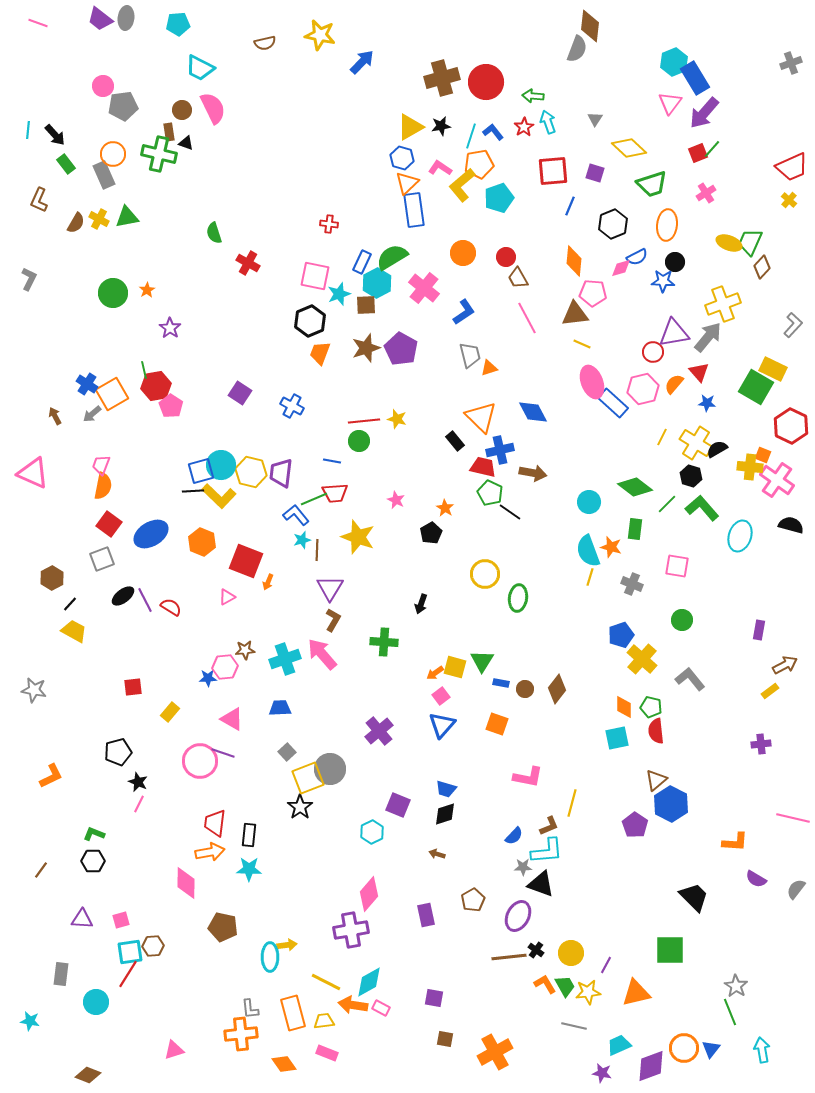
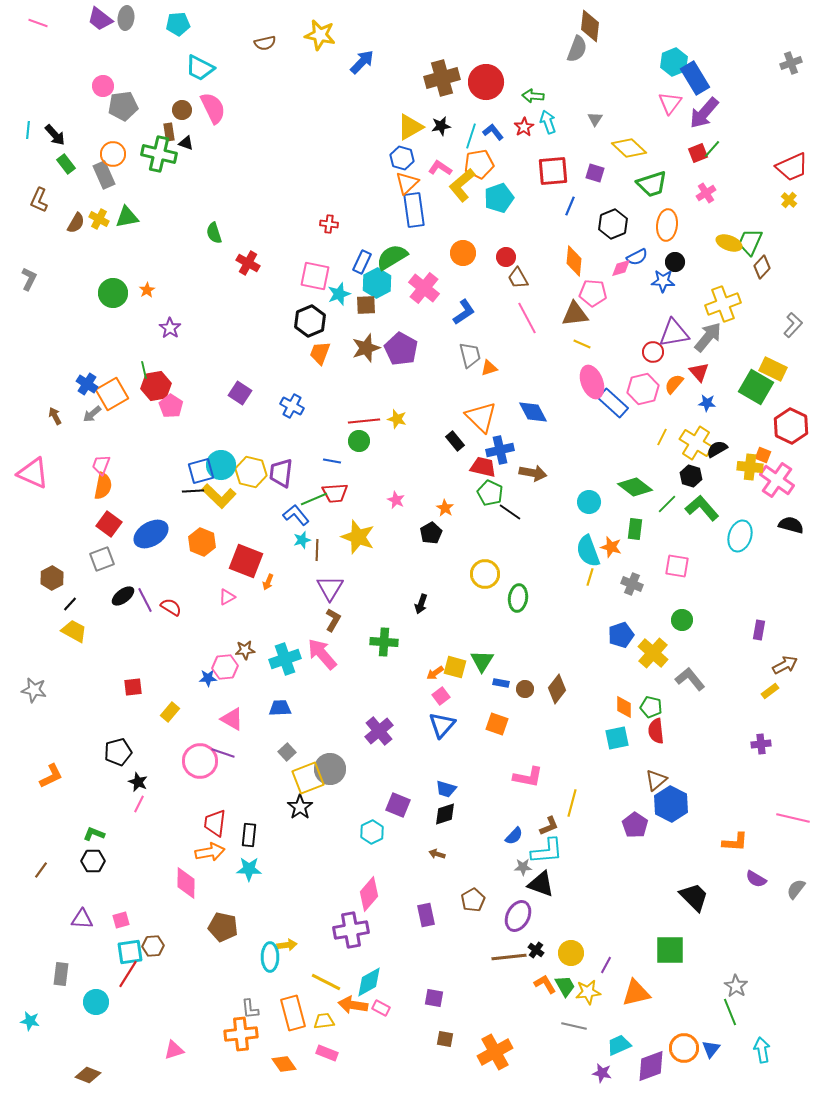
yellow cross at (642, 659): moved 11 px right, 6 px up
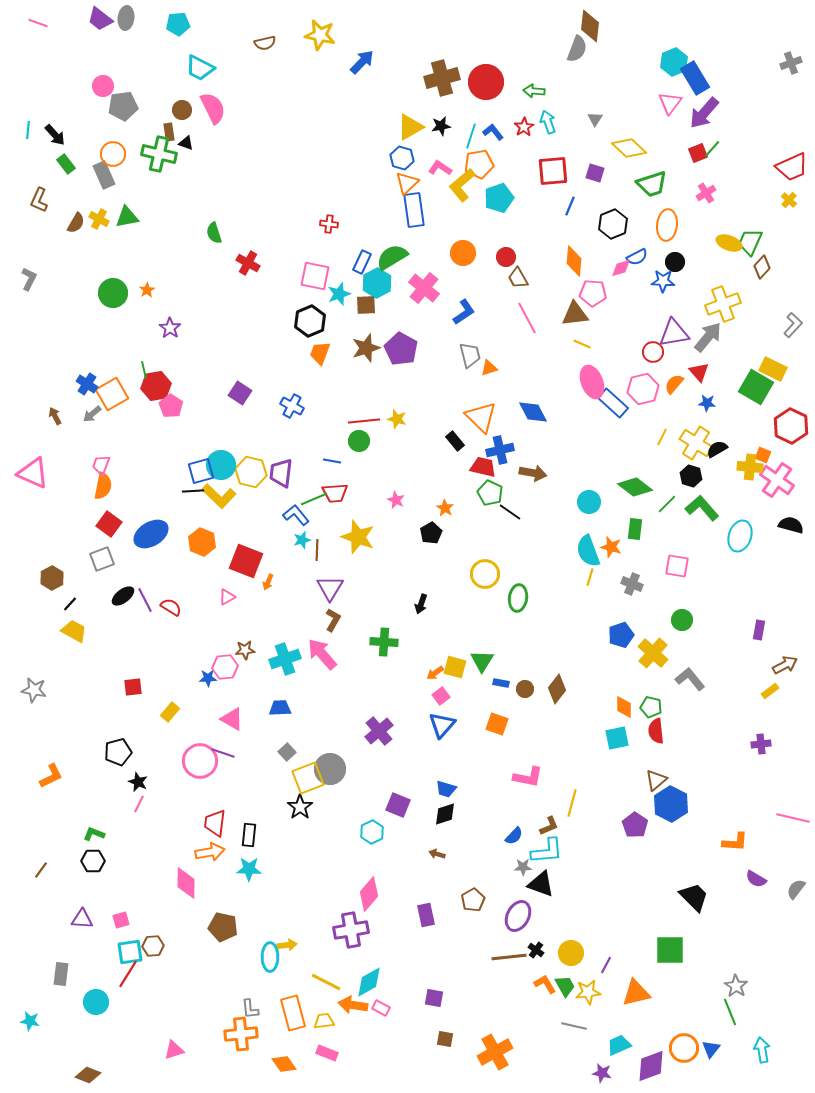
green arrow at (533, 96): moved 1 px right, 5 px up
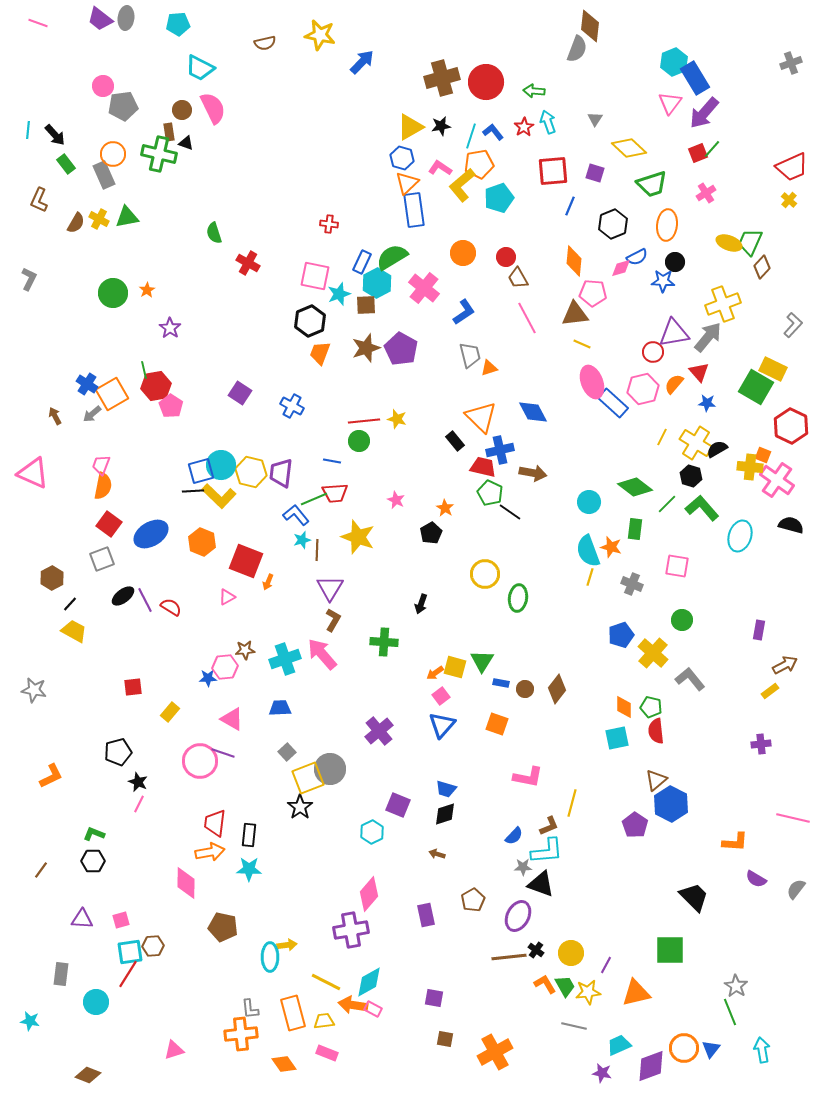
pink rectangle at (381, 1008): moved 8 px left, 1 px down
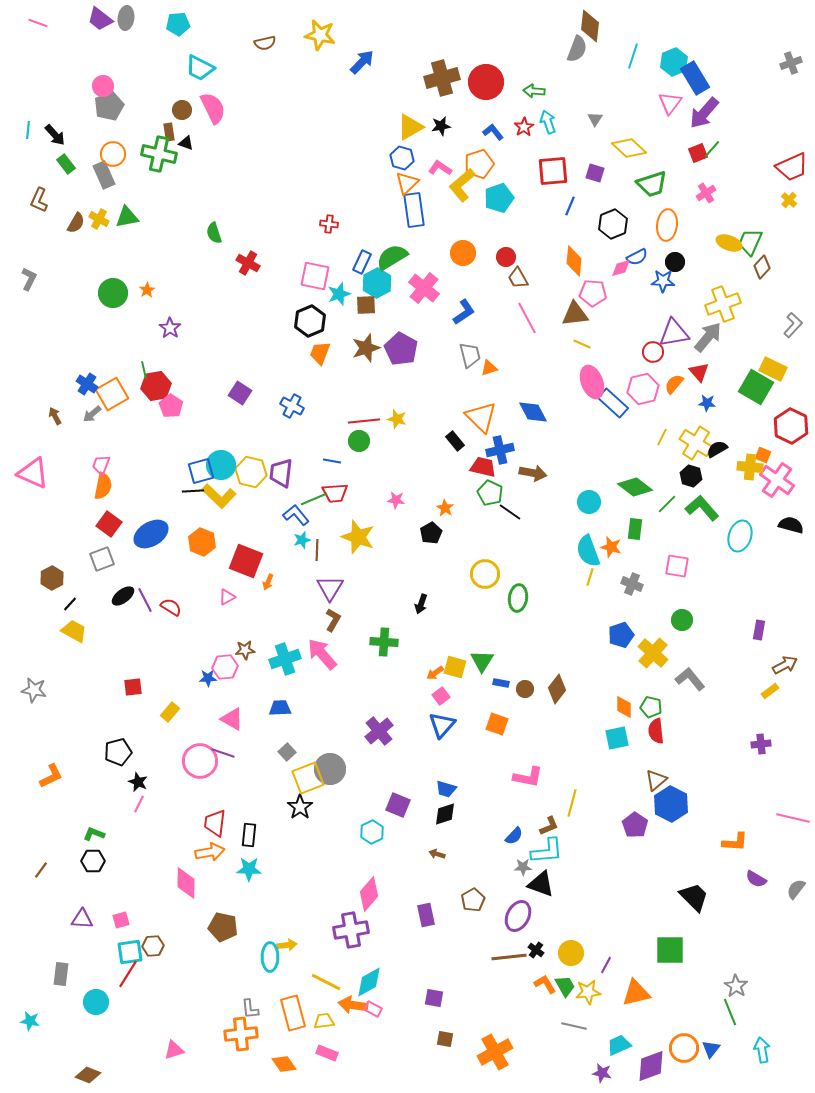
gray pentagon at (123, 106): moved 14 px left; rotated 16 degrees counterclockwise
cyan line at (471, 136): moved 162 px right, 80 px up
orange pentagon at (479, 164): rotated 8 degrees counterclockwise
pink star at (396, 500): rotated 18 degrees counterclockwise
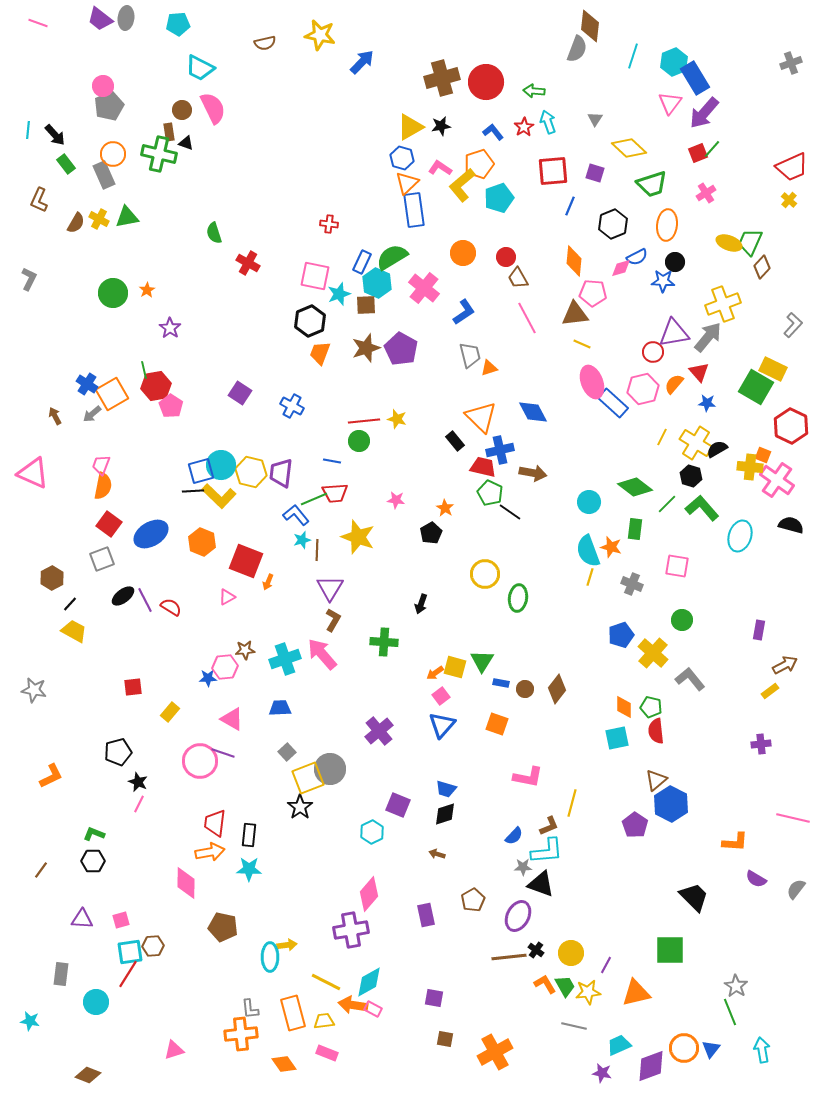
cyan hexagon at (377, 283): rotated 8 degrees counterclockwise
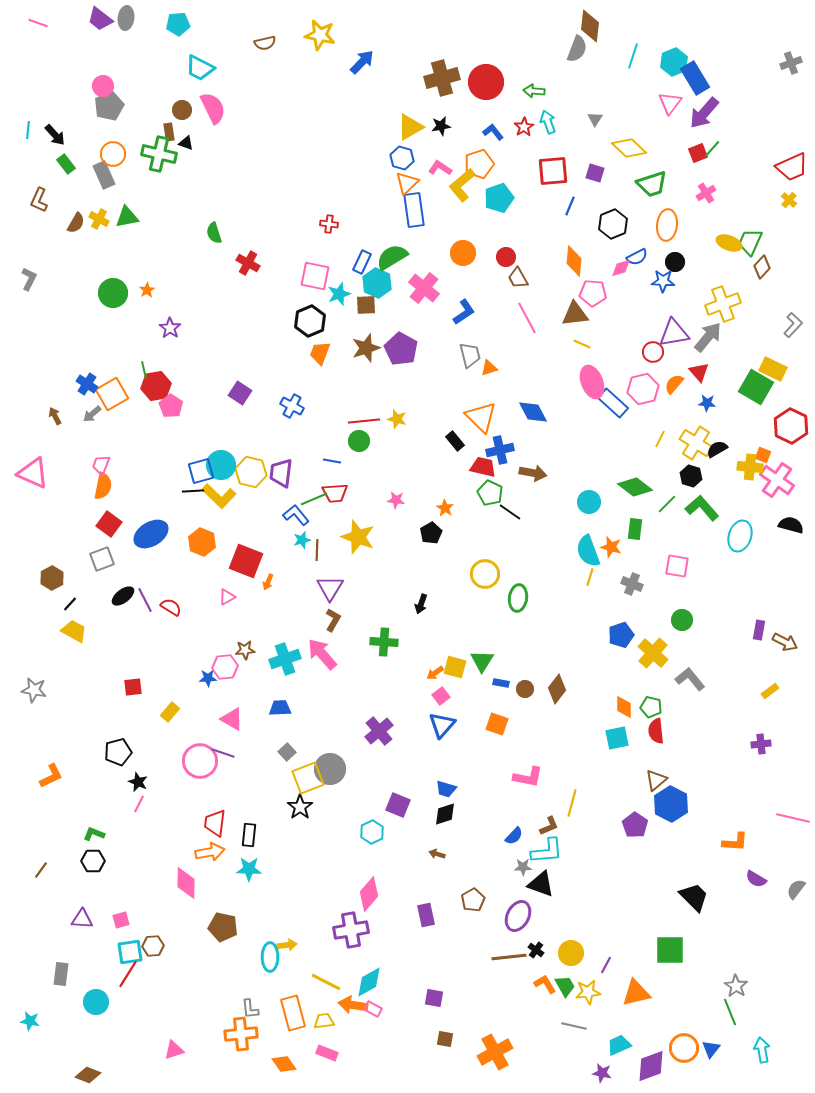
yellow line at (662, 437): moved 2 px left, 2 px down
brown arrow at (785, 665): moved 23 px up; rotated 55 degrees clockwise
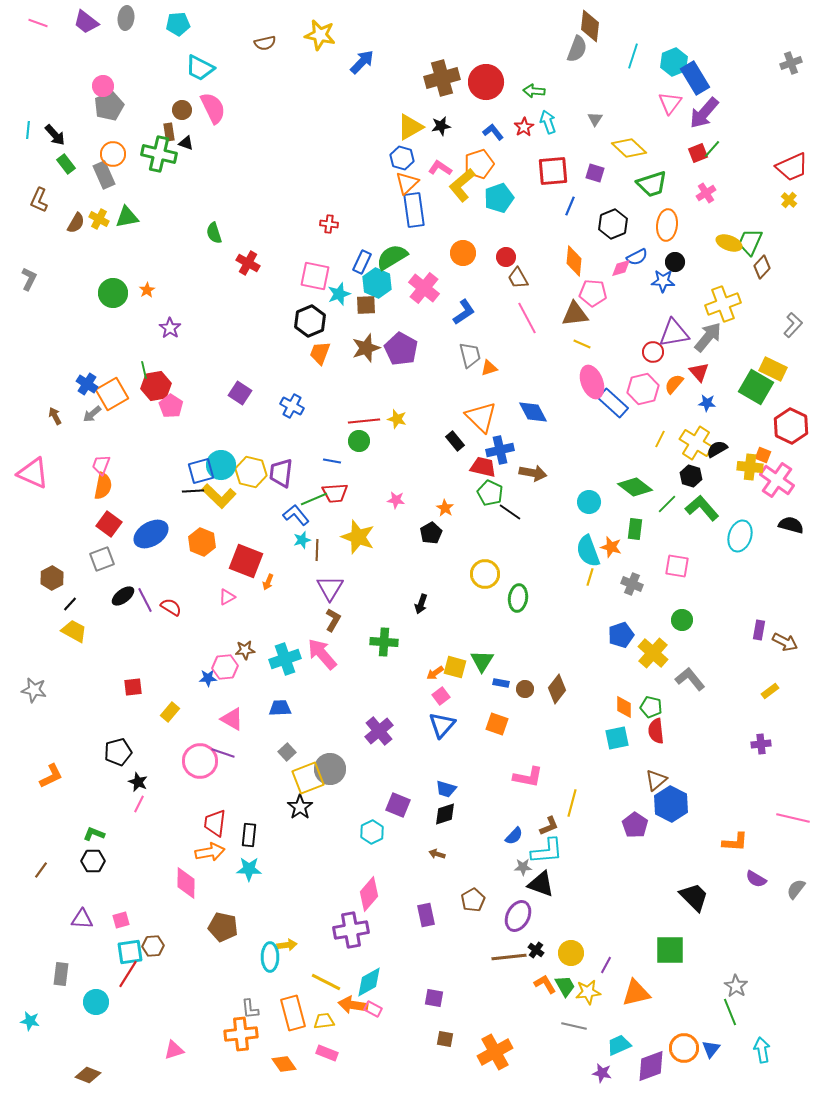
purple trapezoid at (100, 19): moved 14 px left, 3 px down
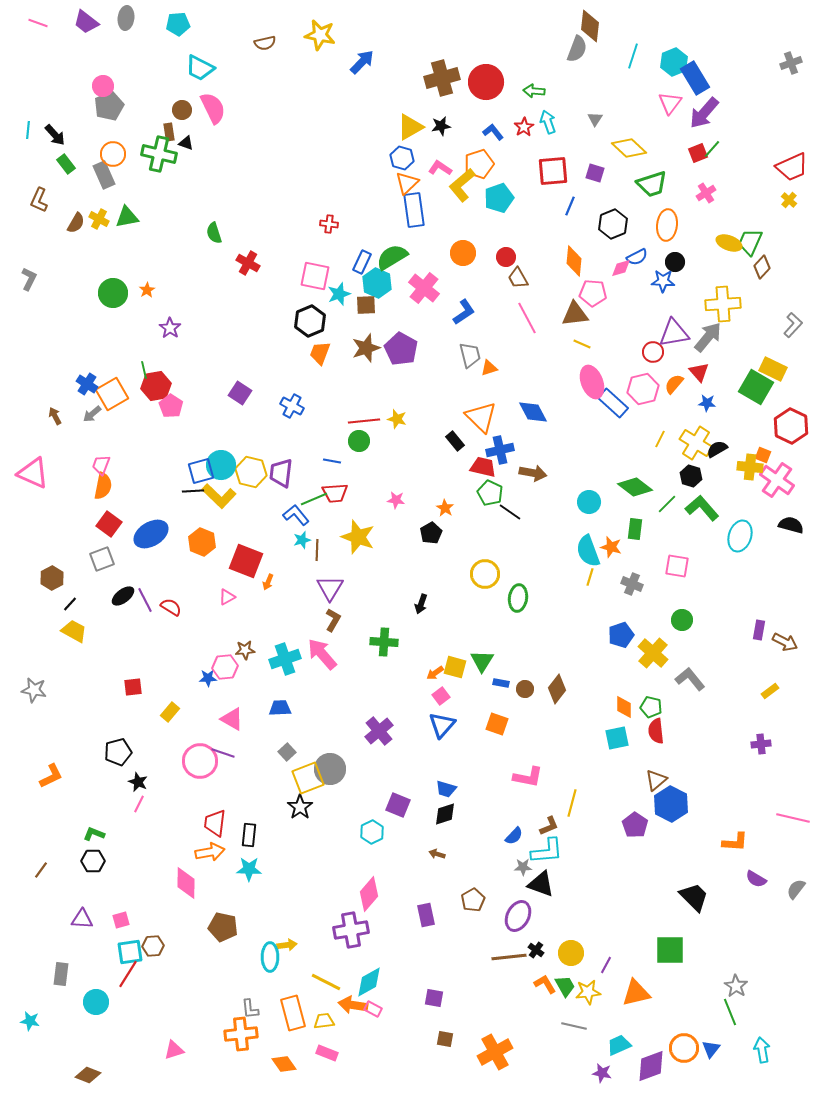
yellow cross at (723, 304): rotated 16 degrees clockwise
